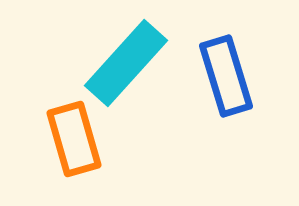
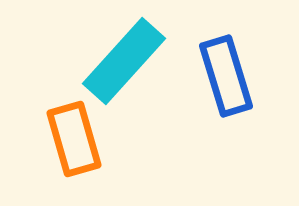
cyan rectangle: moved 2 px left, 2 px up
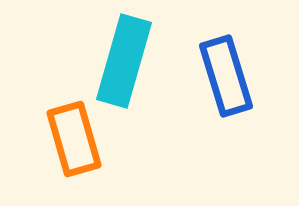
cyan rectangle: rotated 26 degrees counterclockwise
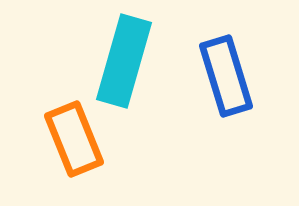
orange rectangle: rotated 6 degrees counterclockwise
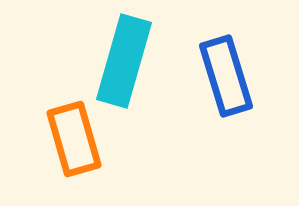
orange rectangle: rotated 6 degrees clockwise
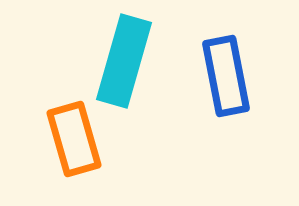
blue rectangle: rotated 6 degrees clockwise
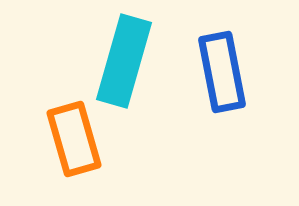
blue rectangle: moved 4 px left, 4 px up
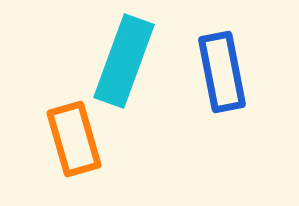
cyan rectangle: rotated 4 degrees clockwise
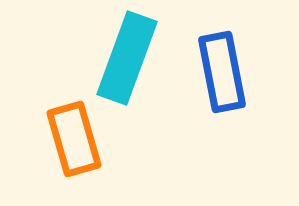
cyan rectangle: moved 3 px right, 3 px up
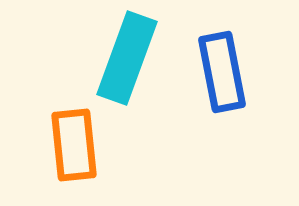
orange rectangle: moved 6 px down; rotated 10 degrees clockwise
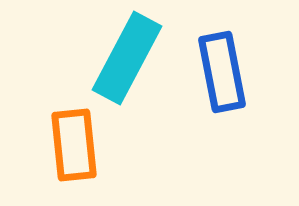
cyan rectangle: rotated 8 degrees clockwise
